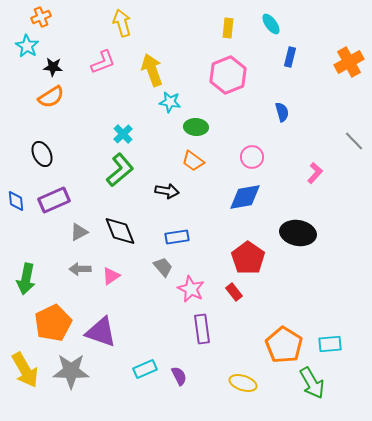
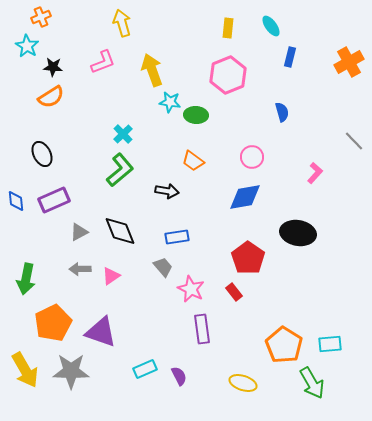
cyan ellipse at (271, 24): moved 2 px down
green ellipse at (196, 127): moved 12 px up
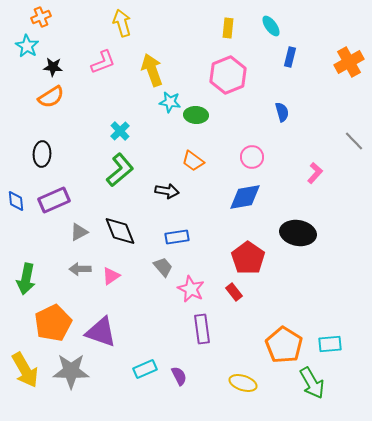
cyan cross at (123, 134): moved 3 px left, 3 px up
black ellipse at (42, 154): rotated 30 degrees clockwise
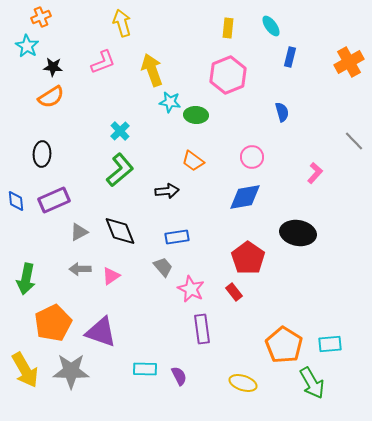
black arrow at (167, 191): rotated 15 degrees counterclockwise
cyan rectangle at (145, 369): rotated 25 degrees clockwise
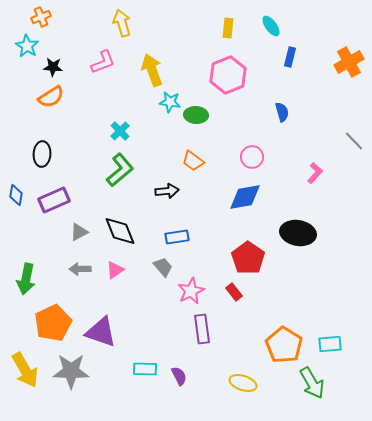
blue diamond at (16, 201): moved 6 px up; rotated 15 degrees clockwise
pink triangle at (111, 276): moved 4 px right, 6 px up
pink star at (191, 289): moved 2 px down; rotated 20 degrees clockwise
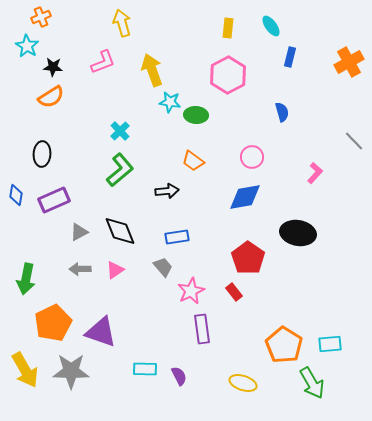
pink hexagon at (228, 75): rotated 6 degrees counterclockwise
